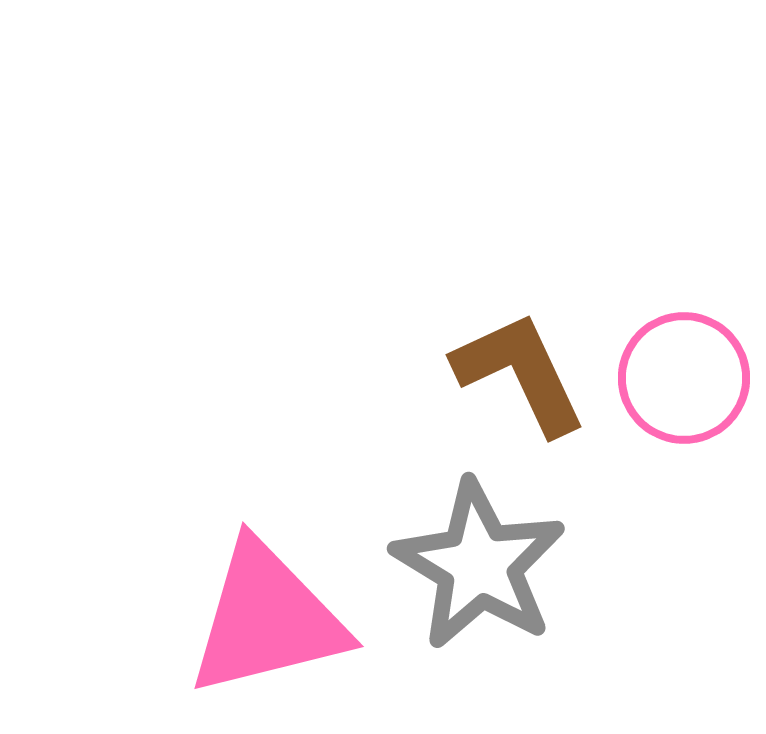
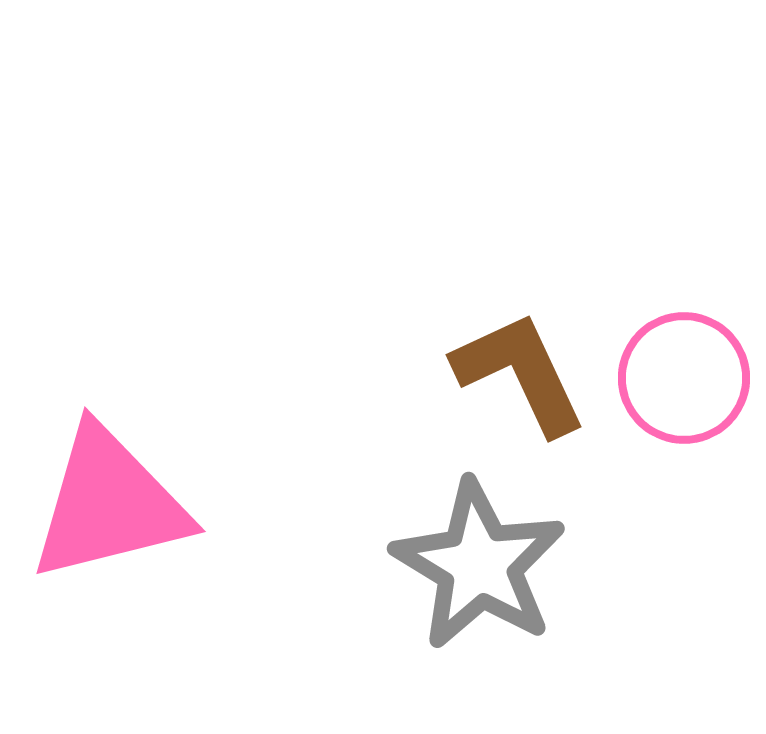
pink triangle: moved 158 px left, 115 px up
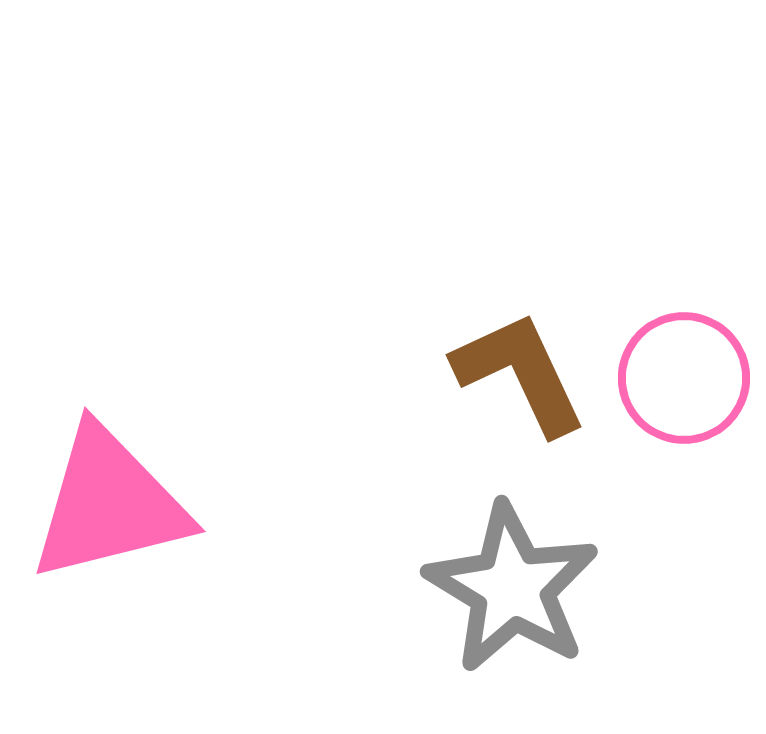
gray star: moved 33 px right, 23 px down
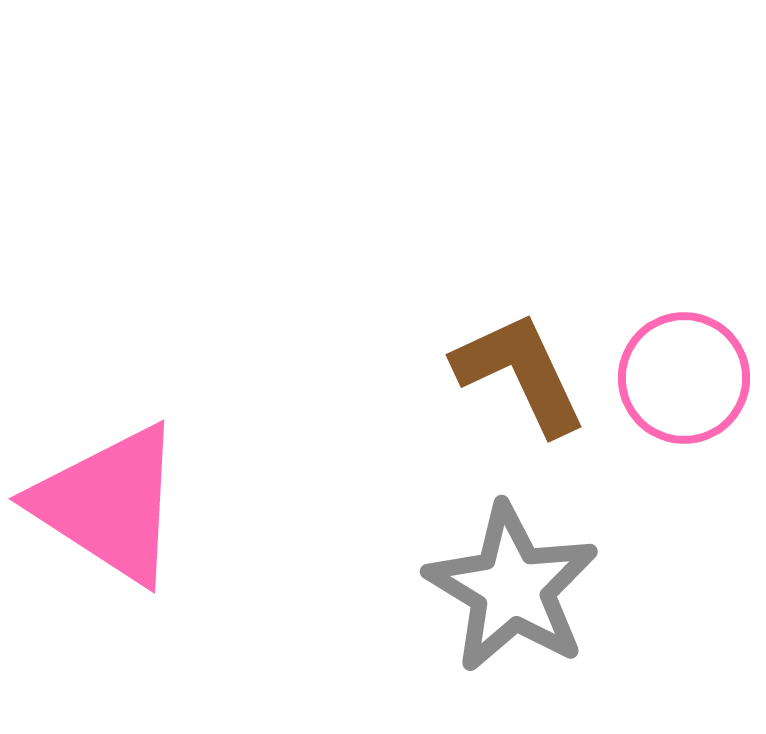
pink triangle: rotated 47 degrees clockwise
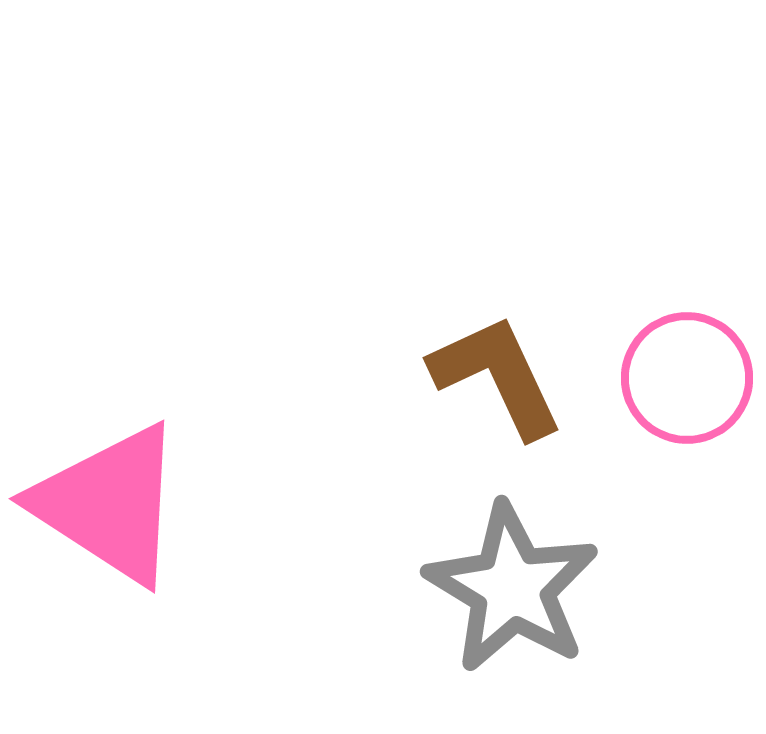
brown L-shape: moved 23 px left, 3 px down
pink circle: moved 3 px right
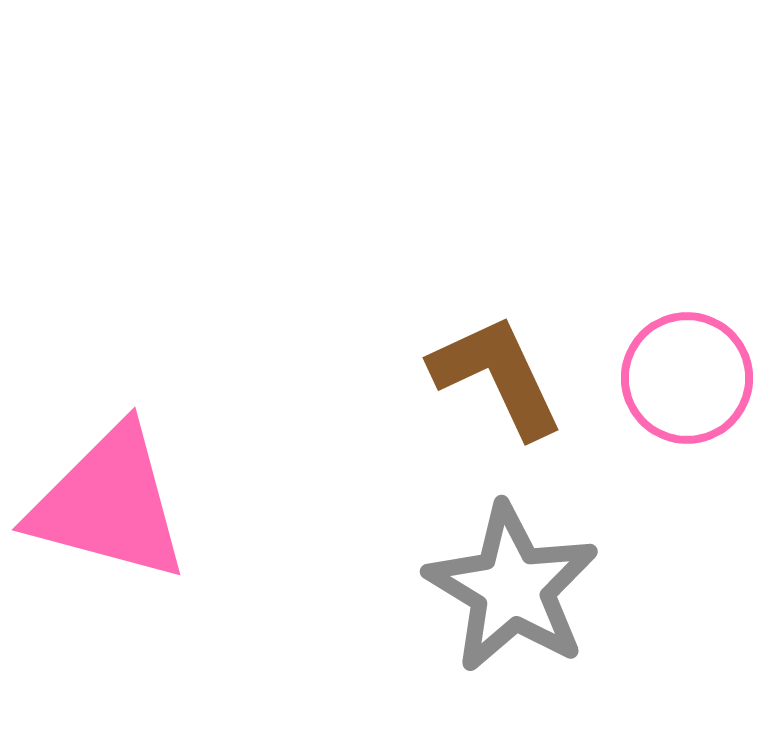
pink triangle: rotated 18 degrees counterclockwise
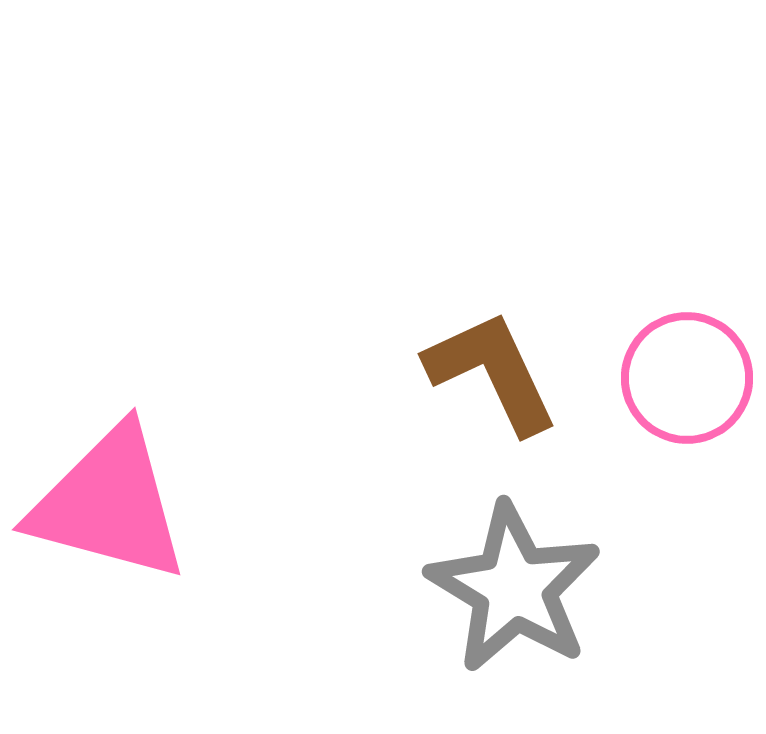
brown L-shape: moved 5 px left, 4 px up
gray star: moved 2 px right
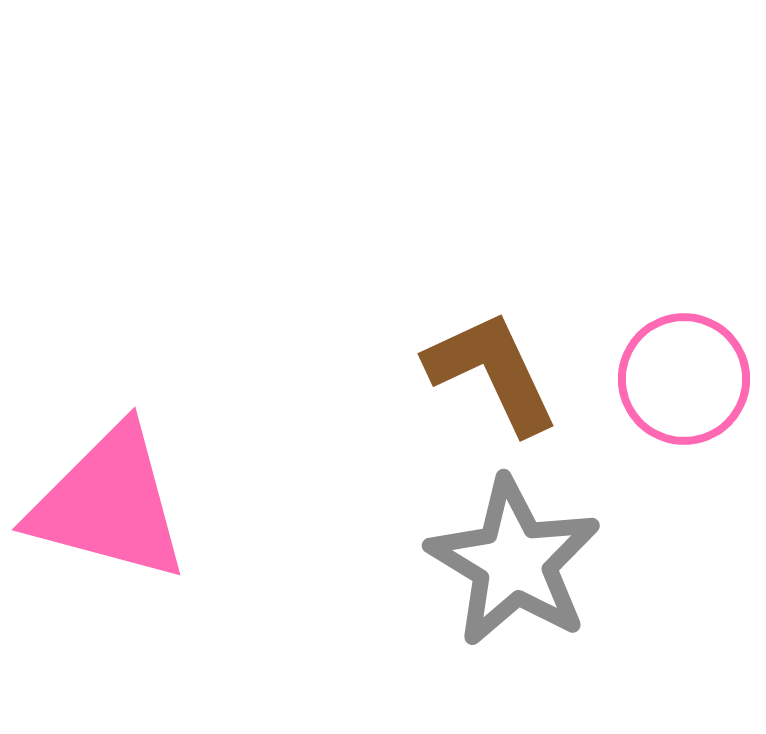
pink circle: moved 3 px left, 1 px down
gray star: moved 26 px up
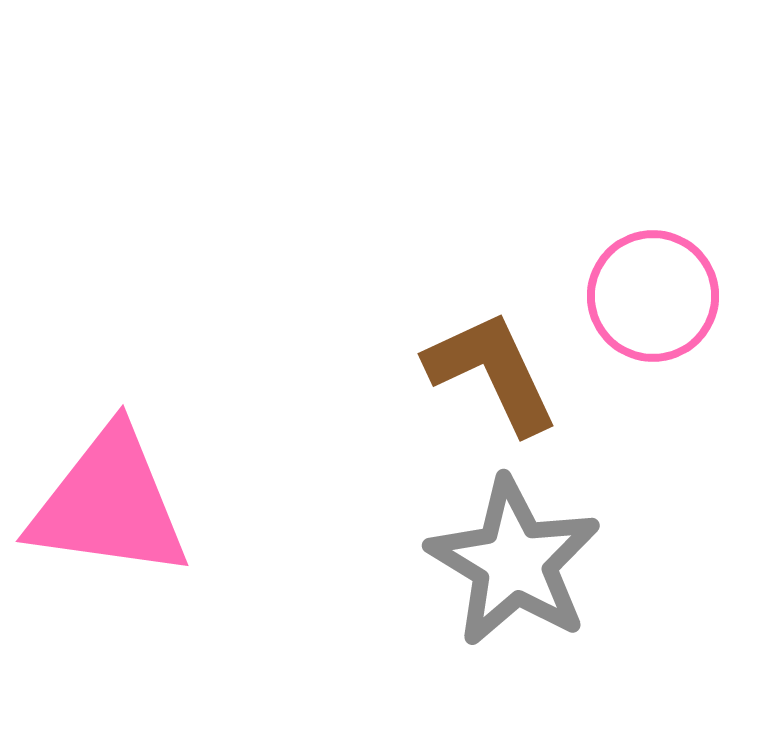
pink circle: moved 31 px left, 83 px up
pink triangle: rotated 7 degrees counterclockwise
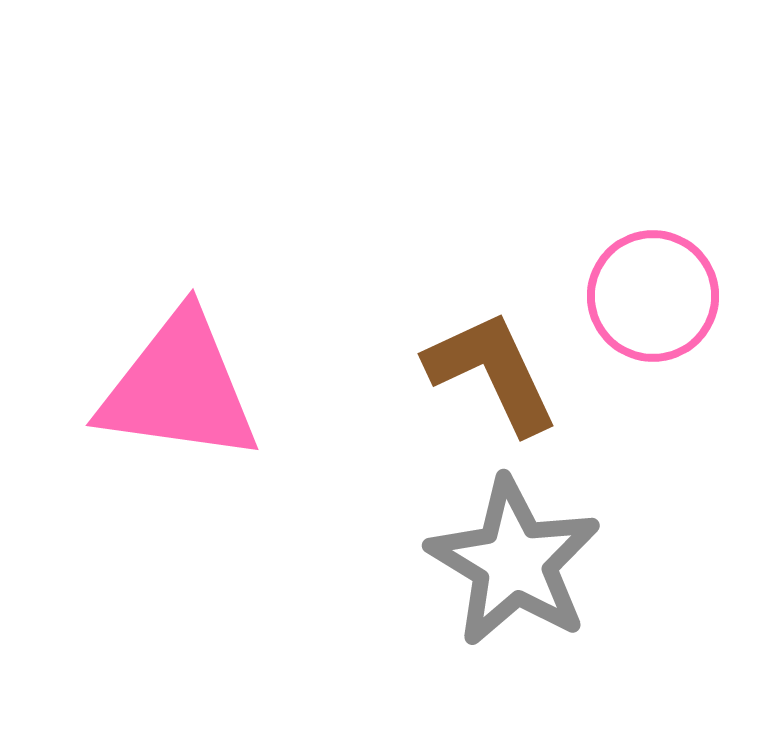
pink triangle: moved 70 px right, 116 px up
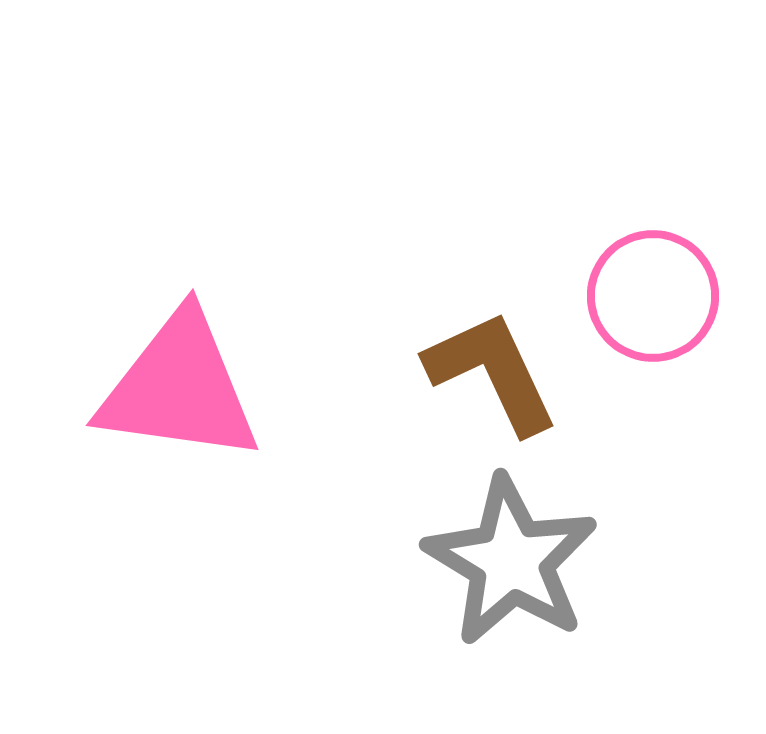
gray star: moved 3 px left, 1 px up
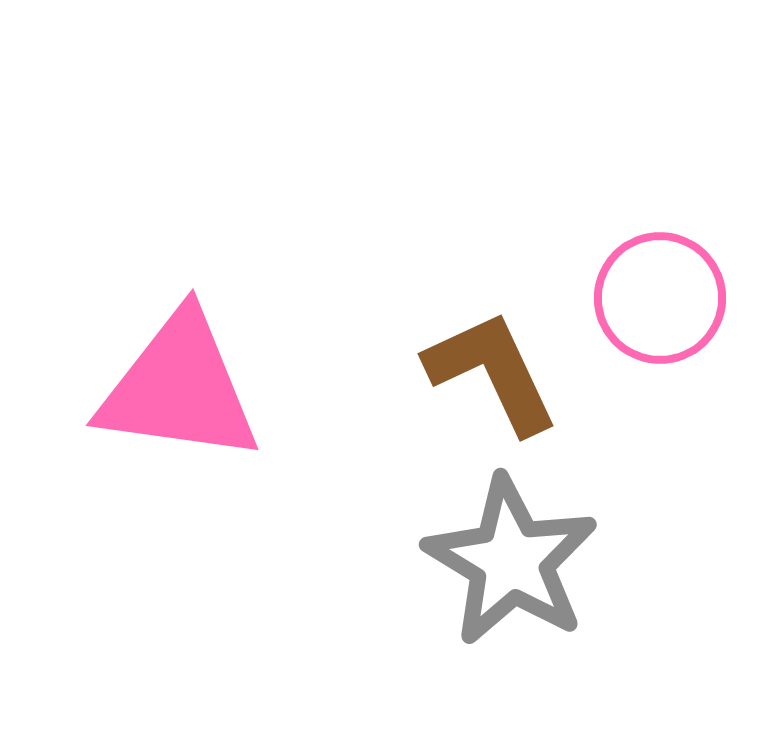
pink circle: moved 7 px right, 2 px down
